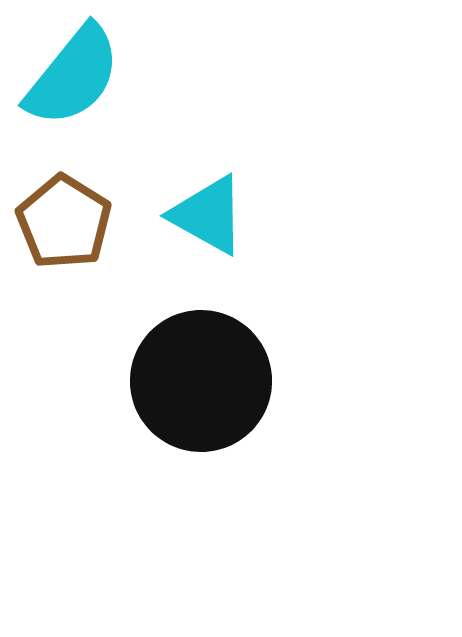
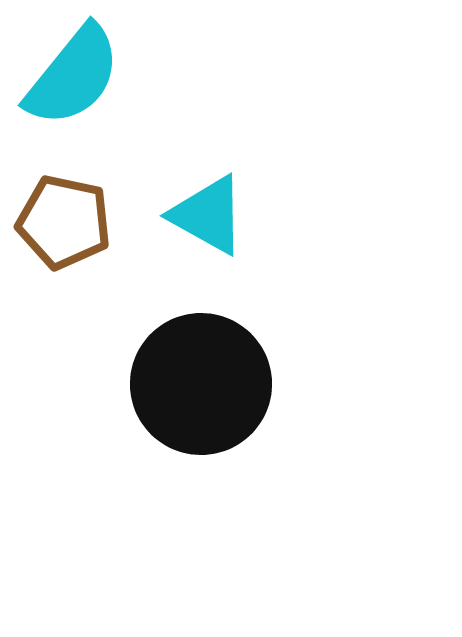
brown pentagon: rotated 20 degrees counterclockwise
black circle: moved 3 px down
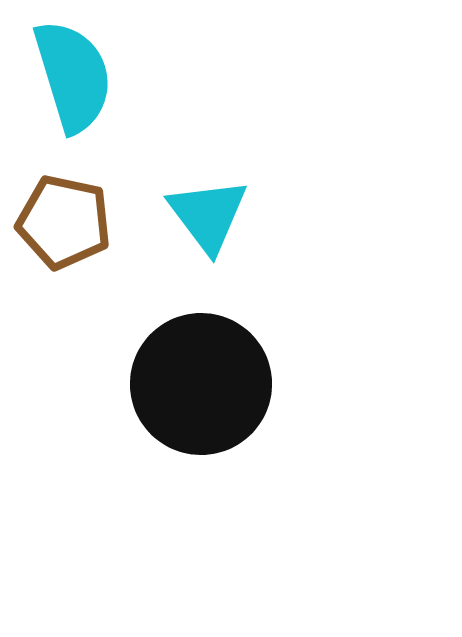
cyan semicircle: rotated 56 degrees counterclockwise
cyan triangle: rotated 24 degrees clockwise
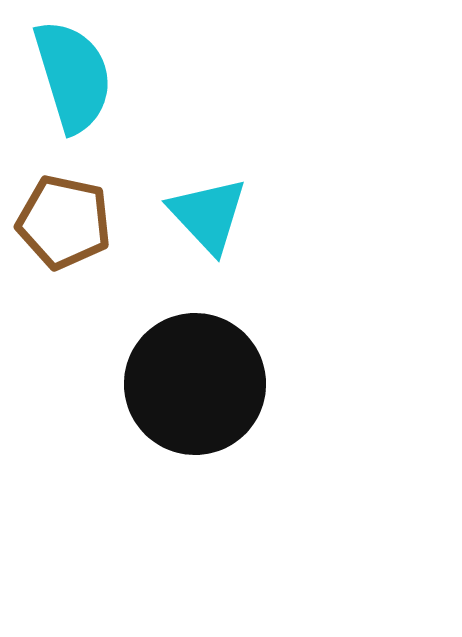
cyan triangle: rotated 6 degrees counterclockwise
black circle: moved 6 px left
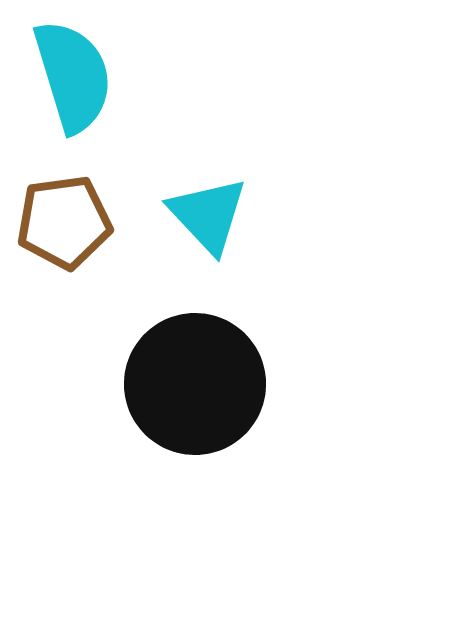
brown pentagon: rotated 20 degrees counterclockwise
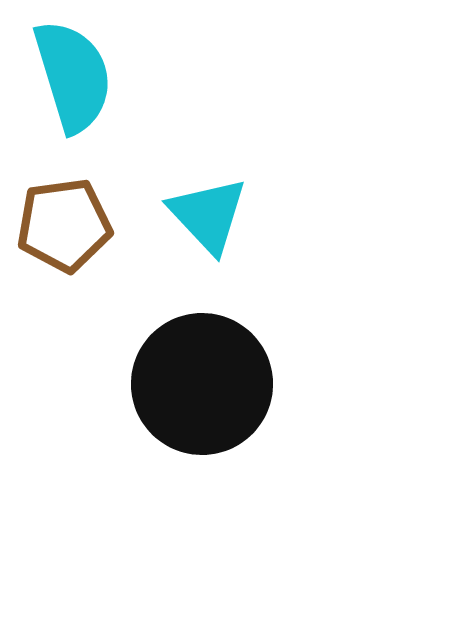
brown pentagon: moved 3 px down
black circle: moved 7 px right
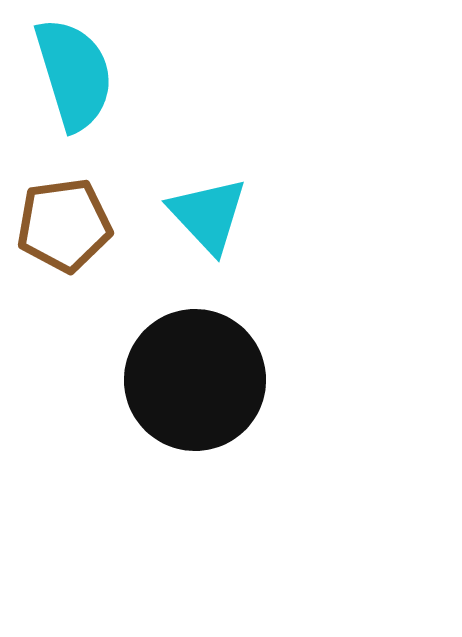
cyan semicircle: moved 1 px right, 2 px up
black circle: moved 7 px left, 4 px up
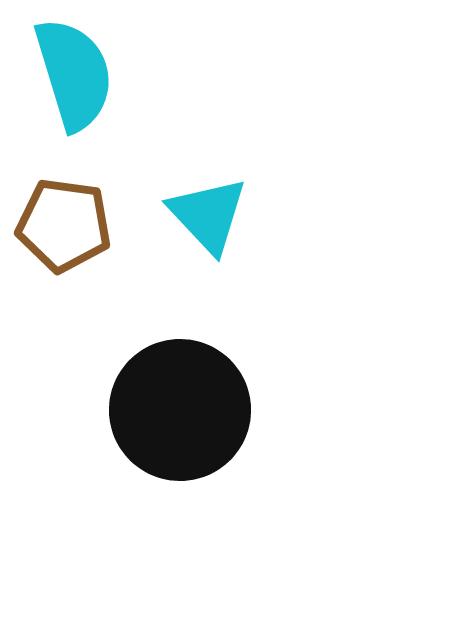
brown pentagon: rotated 16 degrees clockwise
black circle: moved 15 px left, 30 px down
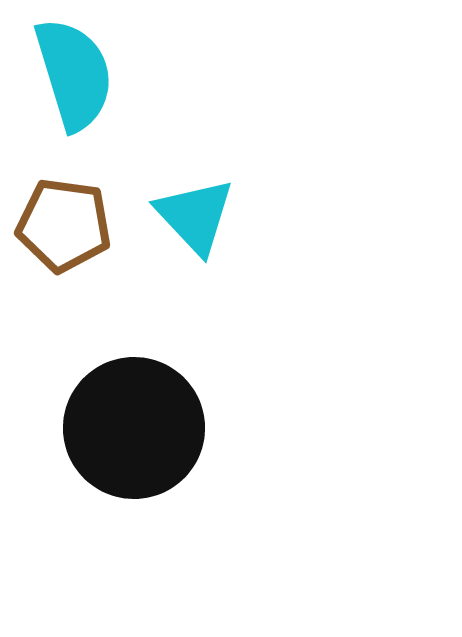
cyan triangle: moved 13 px left, 1 px down
black circle: moved 46 px left, 18 px down
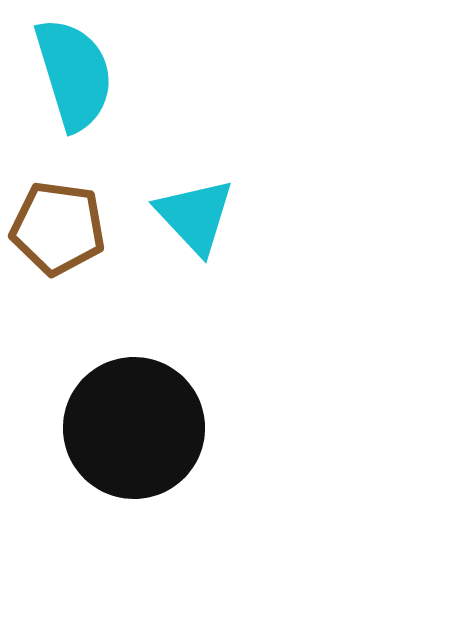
brown pentagon: moved 6 px left, 3 px down
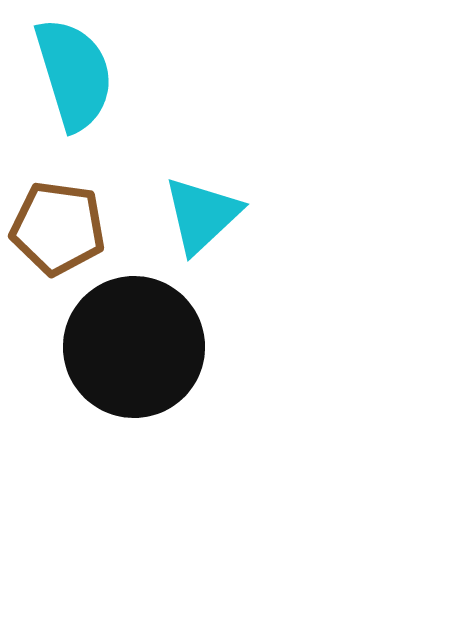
cyan triangle: moved 7 px right, 1 px up; rotated 30 degrees clockwise
black circle: moved 81 px up
